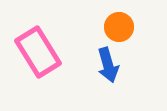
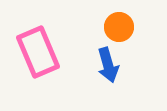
pink rectangle: rotated 9 degrees clockwise
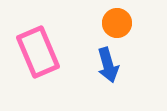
orange circle: moved 2 px left, 4 px up
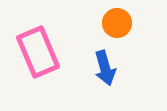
blue arrow: moved 3 px left, 3 px down
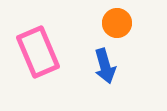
blue arrow: moved 2 px up
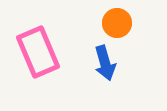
blue arrow: moved 3 px up
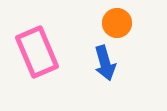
pink rectangle: moved 1 px left
